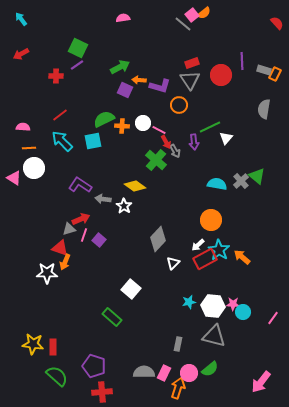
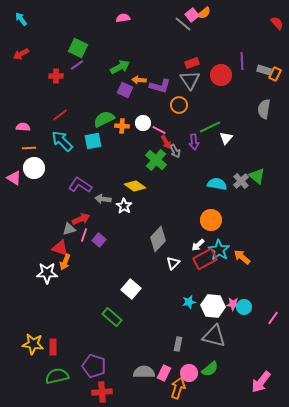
cyan circle at (243, 312): moved 1 px right, 5 px up
green semicircle at (57, 376): rotated 55 degrees counterclockwise
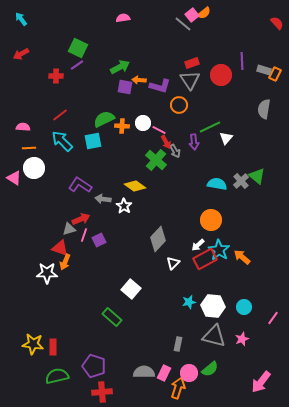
purple square at (125, 90): moved 3 px up; rotated 14 degrees counterclockwise
purple square at (99, 240): rotated 24 degrees clockwise
pink star at (233, 304): moved 9 px right, 35 px down; rotated 24 degrees counterclockwise
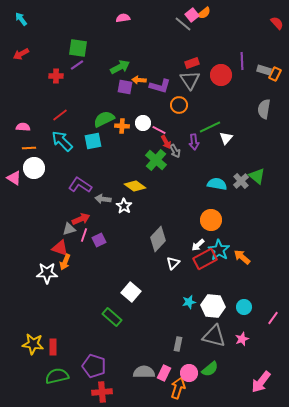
green square at (78, 48): rotated 18 degrees counterclockwise
white square at (131, 289): moved 3 px down
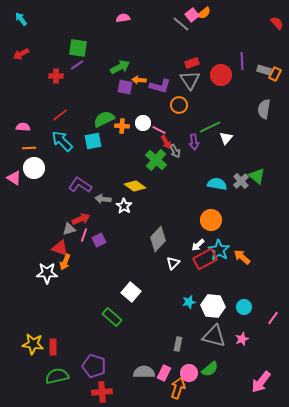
gray line at (183, 24): moved 2 px left
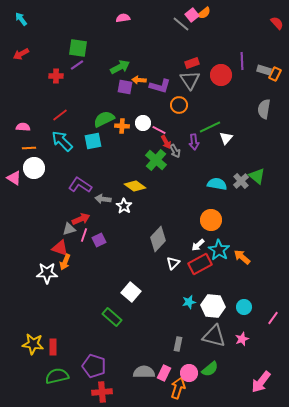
red rectangle at (205, 259): moved 5 px left, 5 px down
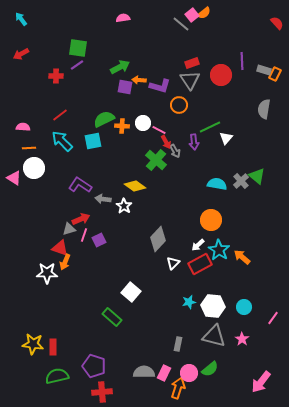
pink star at (242, 339): rotated 16 degrees counterclockwise
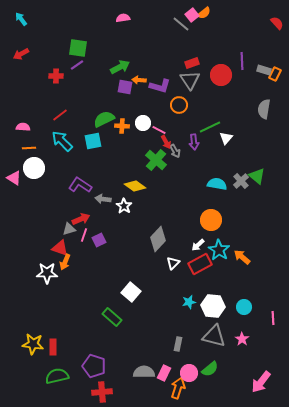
pink line at (273, 318): rotated 40 degrees counterclockwise
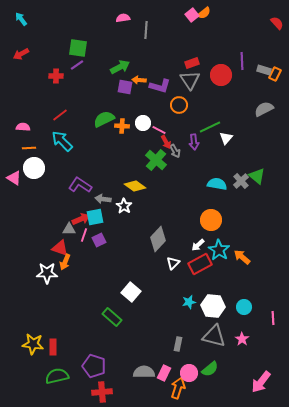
gray line at (181, 24): moved 35 px left, 6 px down; rotated 54 degrees clockwise
gray semicircle at (264, 109): rotated 54 degrees clockwise
cyan square at (93, 141): moved 2 px right, 76 px down
gray triangle at (69, 229): rotated 16 degrees clockwise
